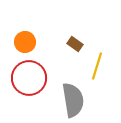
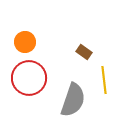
brown rectangle: moved 9 px right, 8 px down
yellow line: moved 7 px right, 14 px down; rotated 24 degrees counterclockwise
gray semicircle: rotated 28 degrees clockwise
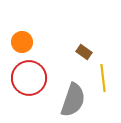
orange circle: moved 3 px left
yellow line: moved 1 px left, 2 px up
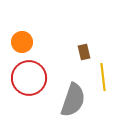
brown rectangle: rotated 42 degrees clockwise
yellow line: moved 1 px up
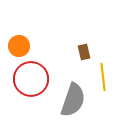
orange circle: moved 3 px left, 4 px down
red circle: moved 2 px right, 1 px down
